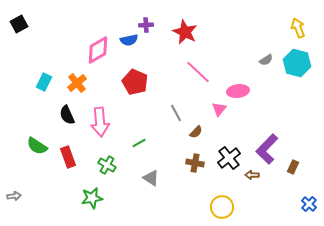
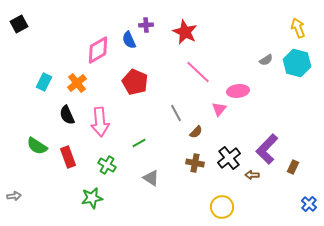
blue semicircle: rotated 78 degrees clockwise
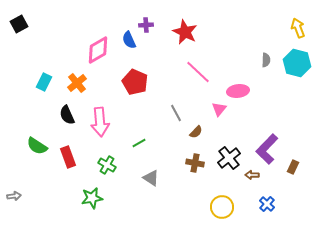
gray semicircle: rotated 56 degrees counterclockwise
blue cross: moved 42 px left
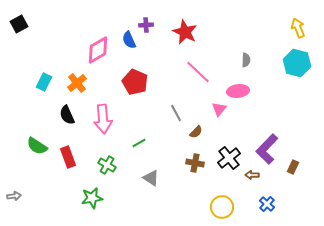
gray semicircle: moved 20 px left
pink arrow: moved 3 px right, 3 px up
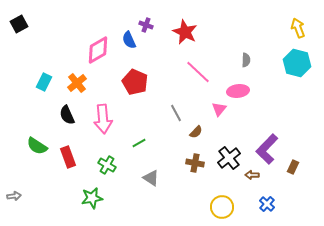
purple cross: rotated 24 degrees clockwise
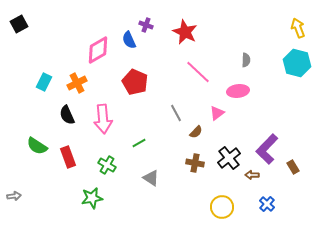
orange cross: rotated 12 degrees clockwise
pink triangle: moved 2 px left, 4 px down; rotated 14 degrees clockwise
brown rectangle: rotated 56 degrees counterclockwise
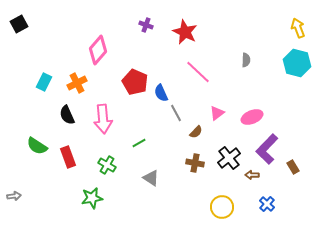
blue semicircle: moved 32 px right, 53 px down
pink diamond: rotated 20 degrees counterclockwise
pink ellipse: moved 14 px right, 26 px down; rotated 15 degrees counterclockwise
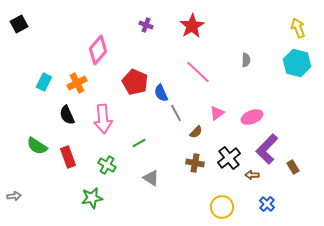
red star: moved 7 px right, 6 px up; rotated 15 degrees clockwise
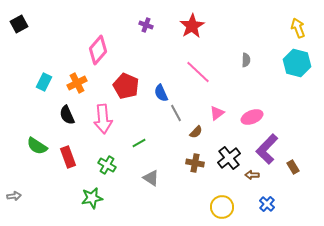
red pentagon: moved 9 px left, 4 px down
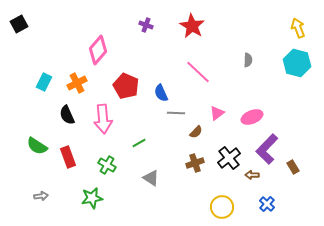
red star: rotated 10 degrees counterclockwise
gray semicircle: moved 2 px right
gray line: rotated 60 degrees counterclockwise
brown cross: rotated 30 degrees counterclockwise
gray arrow: moved 27 px right
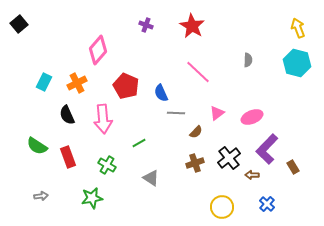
black square: rotated 12 degrees counterclockwise
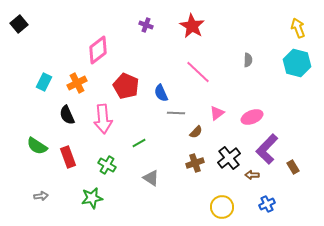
pink diamond: rotated 12 degrees clockwise
blue cross: rotated 21 degrees clockwise
